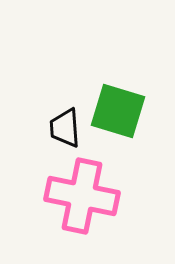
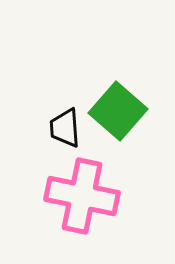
green square: rotated 24 degrees clockwise
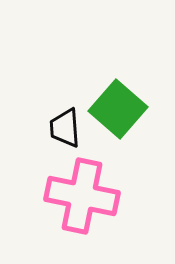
green square: moved 2 px up
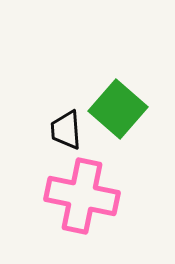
black trapezoid: moved 1 px right, 2 px down
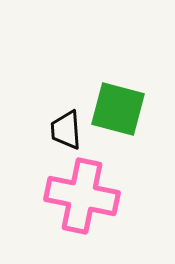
green square: rotated 26 degrees counterclockwise
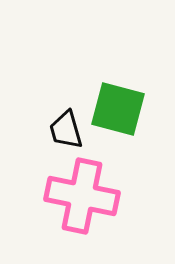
black trapezoid: rotated 12 degrees counterclockwise
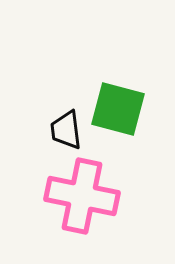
black trapezoid: rotated 9 degrees clockwise
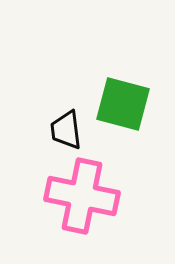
green square: moved 5 px right, 5 px up
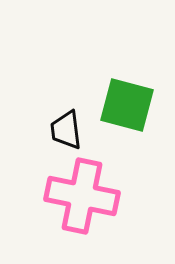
green square: moved 4 px right, 1 px down
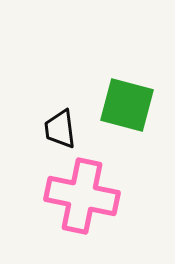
black trapezoid: moved 6 px left, 1 px up
